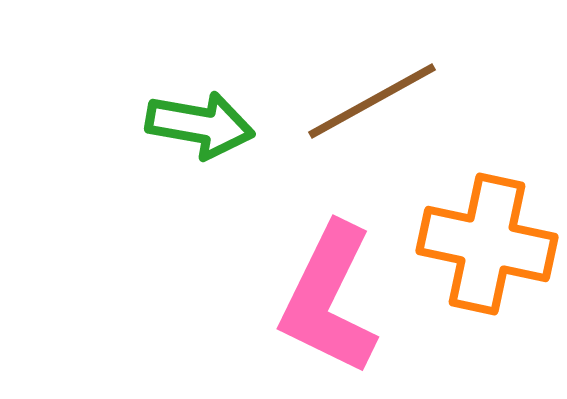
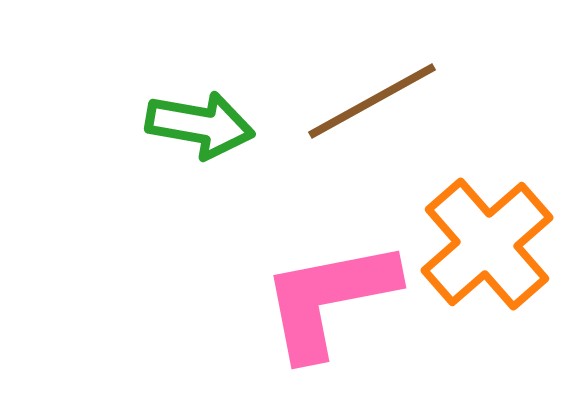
orange cross: rotated 37 degrees clockwise
pink L-shape: rotated 53 degrees clockwise
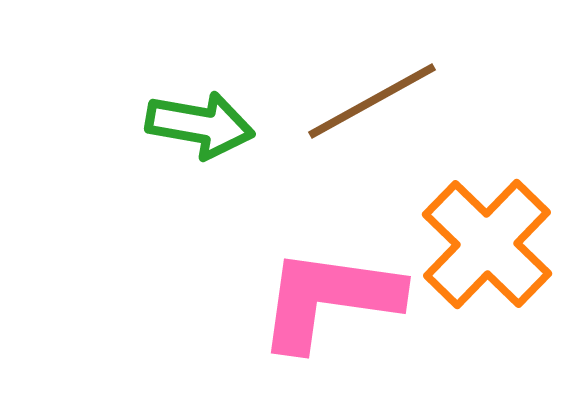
orange cross: rotated 5 degrees counterclockwise
pink L-shape: rotated 19 degrees clockwise
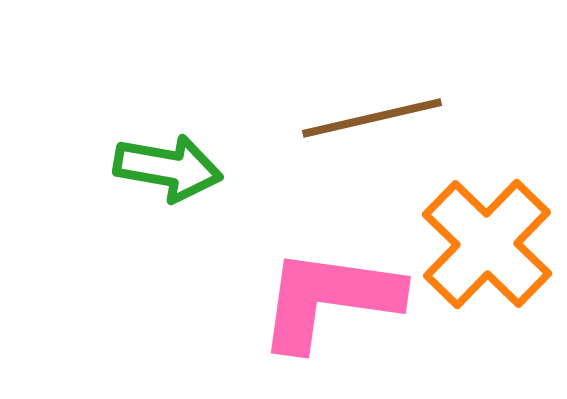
brown line: moved 17 px down; rotated 16 degrees clockwise
green arrow: moved 32 px left, 43 px down
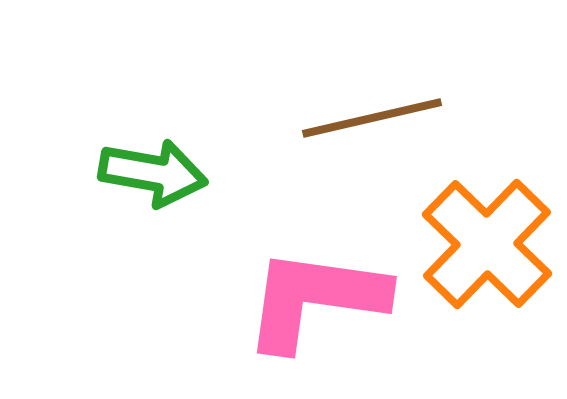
green arrow: moved 15 px left, 5 px down
pink L-shape: moved 14 px left
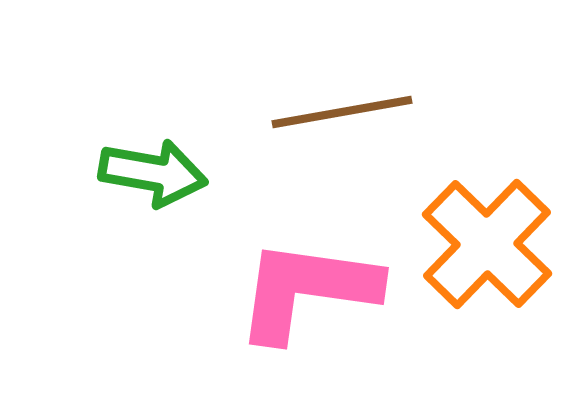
brown line: moved 30 px left, 6 px up; rotated 3 degrees clockwise
pink L-shape: moved 8 px left, 9 px up
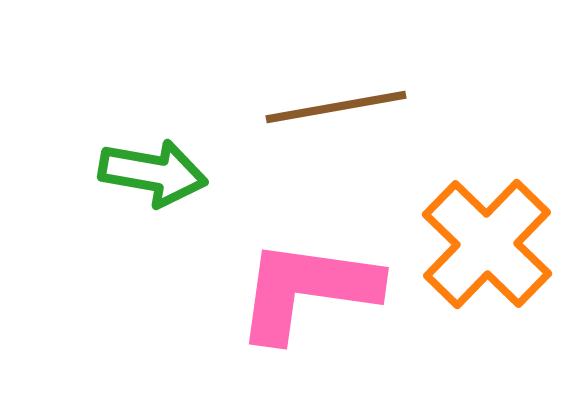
brown line: moved 6 px left, 5 px up
